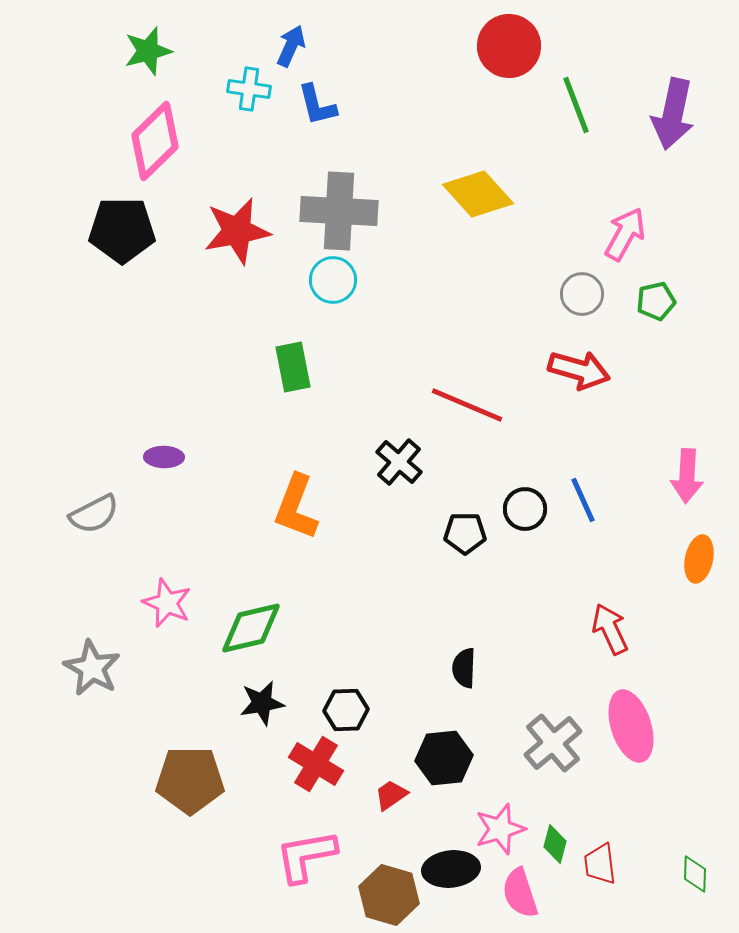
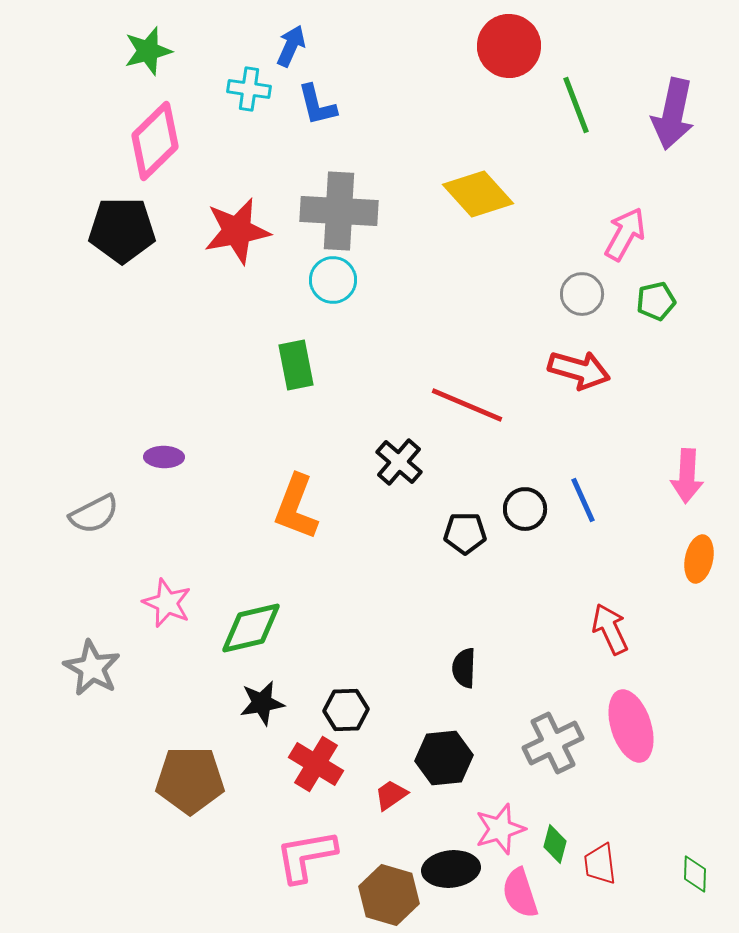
green rectangle at (293, 367): moved 3 px right, 2 px up
gray cross at (553, 743): rotated 14 degrees clockwise
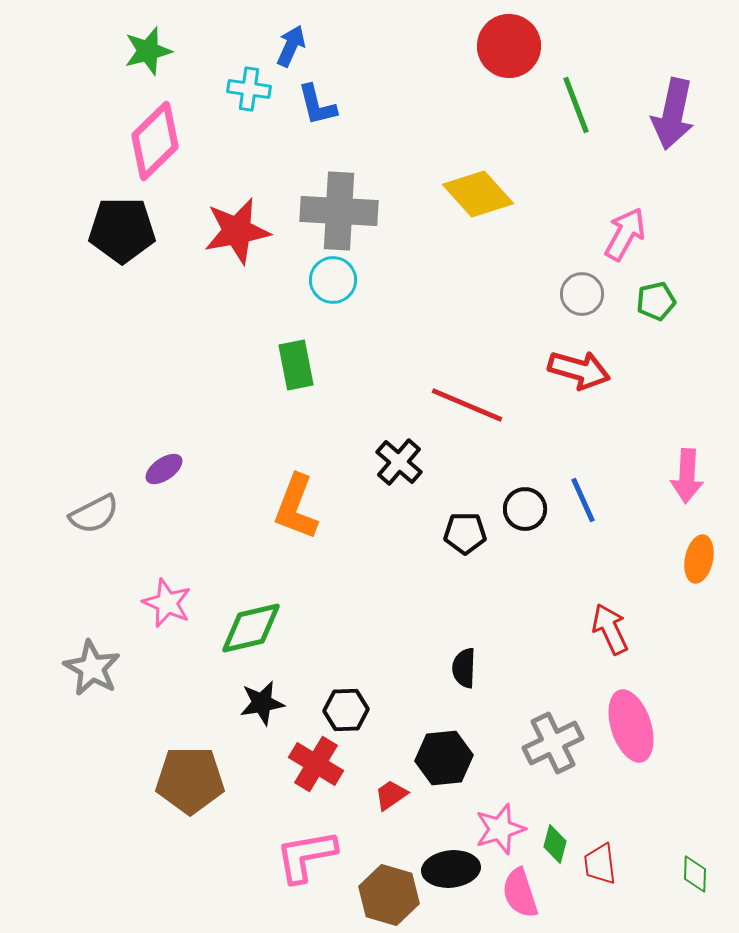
purple ellipse at (164, 457): moved 12 px down; rotated 36 degrees counterclockwise
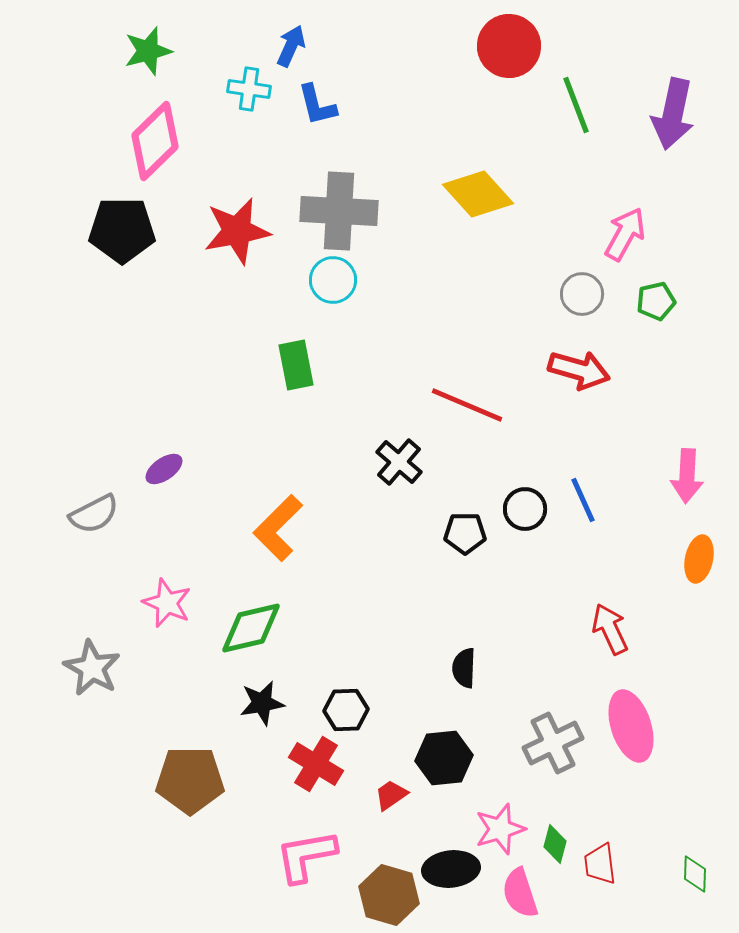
orange L-shape at (296, 507): moved 18 px left, 21 px down; rotated 24 degrees clockwise
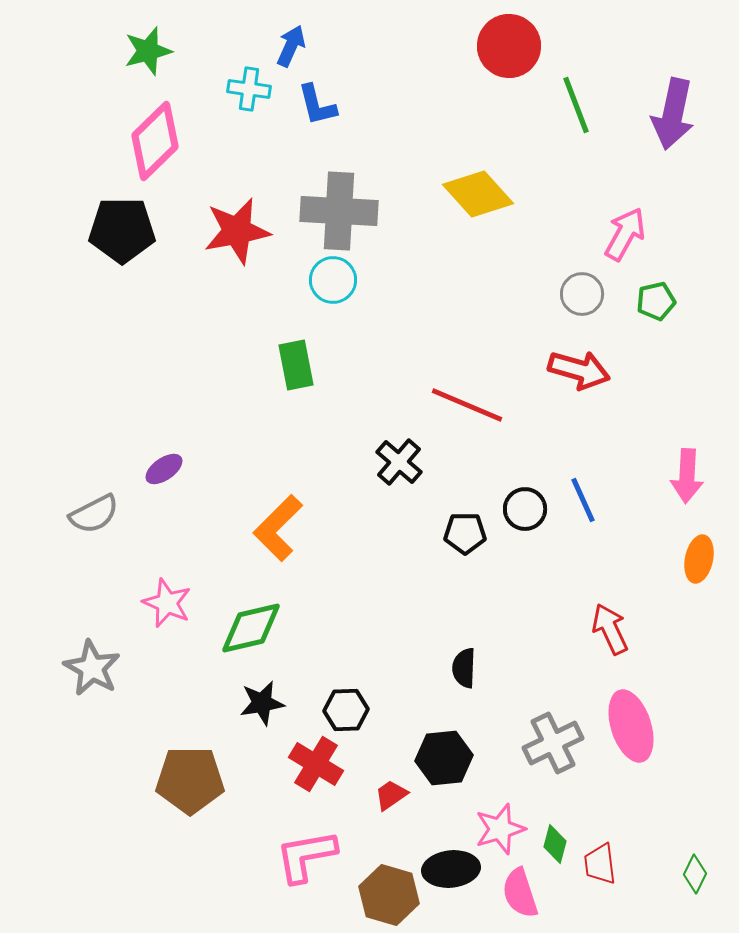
green diamond at (695, 874): rotated 24 degrees clockwise
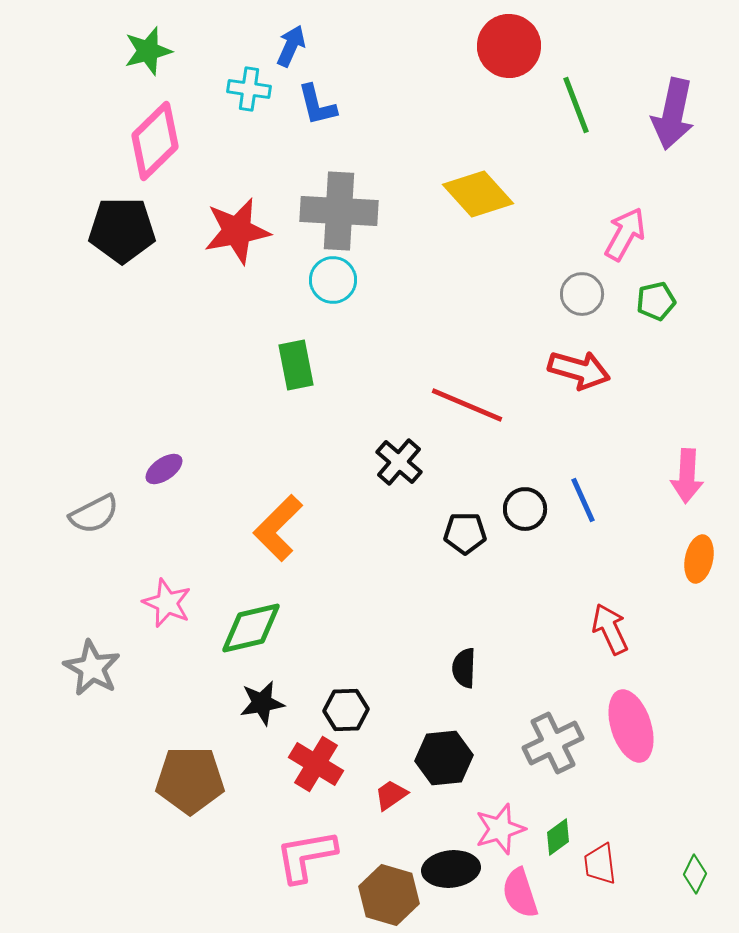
green diamond at (555, 844): moved 3 px right, 7 px up; rotated 39 degrees clockwise
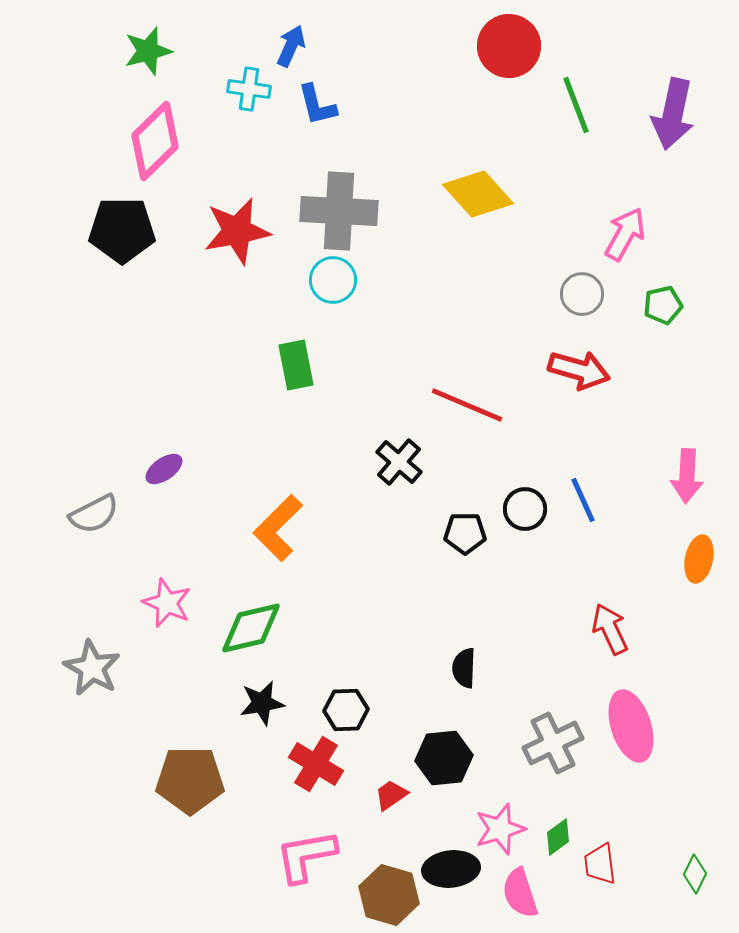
green pentagon at (656, 301): moved 7 px right, 4 px down
